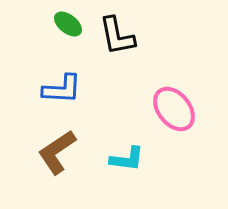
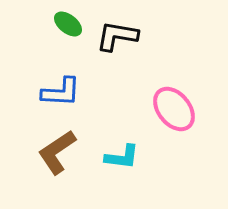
black L-shape: rotated 111 degrees clockwise
blue L-shape: moved 1 px left, 3 px down
cyan L-shape: moved 5 px left, 2 px up
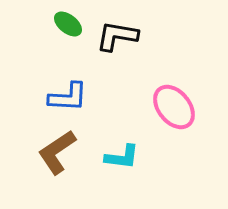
blue L-shape: moved 7 px right, 5 px down
pink ellipse: moved 2 px up
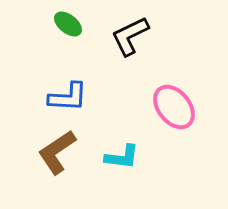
black L-shape: moved 13 px right; rotated 36 degrees counterclockwise
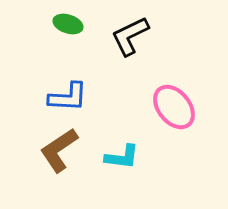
green ellipse: rotated 20 degrees counterclockwise
brown L-shape: moved 2 px right, 2 px up
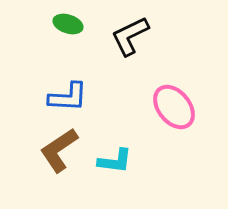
cyan L-shape: moved 7 px left, 4 px down
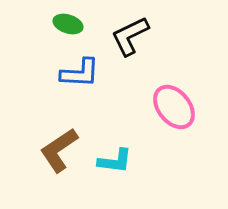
blue L-shape: moved 12 px right, 24 px up
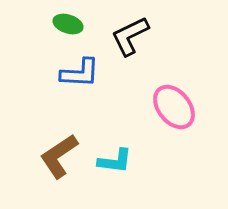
brown L-shape: moved 6 px down
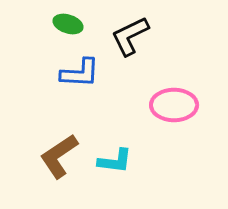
pink ellipse: moved 2 px up; rotated 51 degrees counterclockwise
